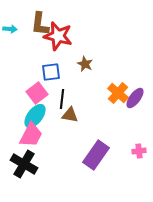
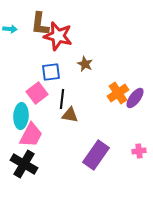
orange cross: rotated 15 degrees clockwise
cyan ellipse: moved 14 px left; rotated 35 degrees counterclockwise
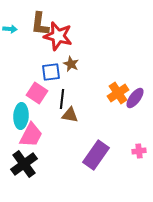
brown star: moved 14 px left
pink square: rotated 20 degrees counterclockwise
black cross: rotated 24 degrees clockwise
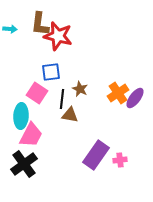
brown star: moved 9 px right, 25 px down
pink cross: moved 19 px left, 9 px down
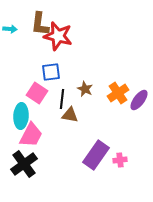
brown star: moved 5 px right
purple ellipse: moved 4 px right, 2 px down
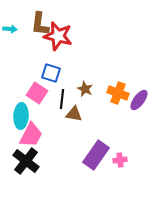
blue square: moved 1 px down; rotated 24 degrees clockwise
orange cross: rotated 35 degrees counterclockwise
brown triangle: moved 4 px right, 1 px up
black cross: moved 2 px right, 3 px up; rotated 16 degrees counterclockwise
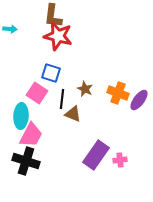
brown L-shape: moved 13 px right, 8 px up
brown triangle: moved 1 px left; rotated 12 degrees clockwise
black cross: rotated 20 degrees counterclockwise
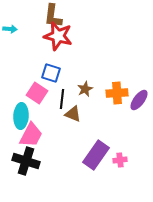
brown star: rotated 21 degrees clockwise
orange cross: moved 1 px left; rotated 25 degrees counterclockwise
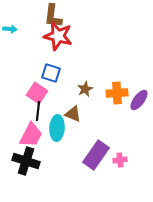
black line: moved 24 px left, 12 px down
cyan ellipse: moved 36 px right, 12 px down
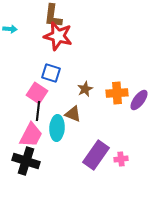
pink cross: moved 1 px right, 1 px up
